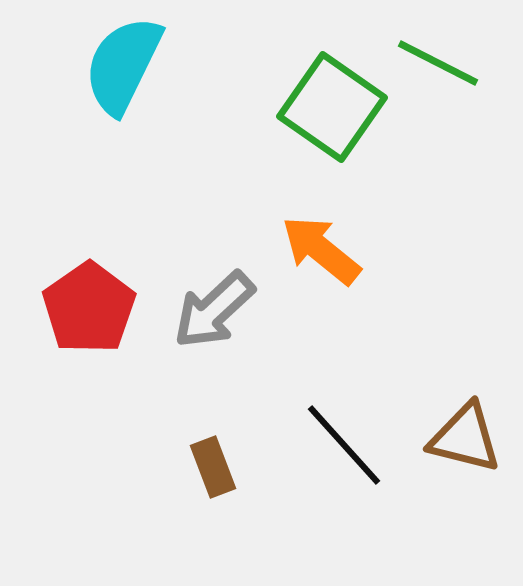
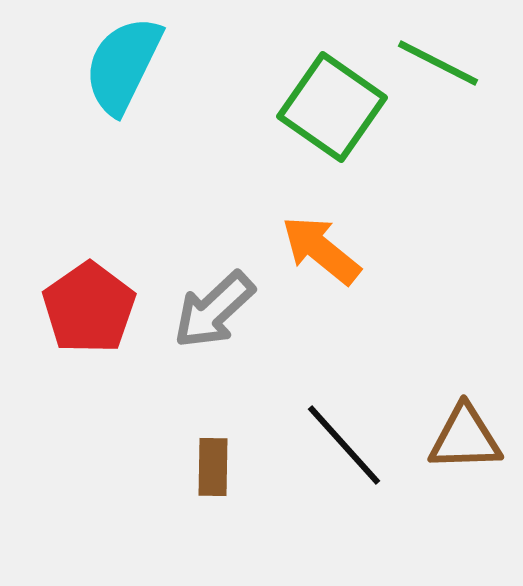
brown triangle: rotated 16 degrees counterclockwise
brown rectangle: rotated 22 degrees clockwise
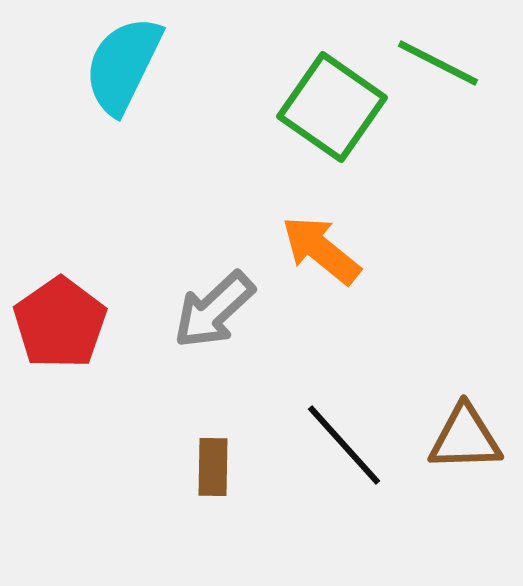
red pentagon: moved 29 px left, 15 px down
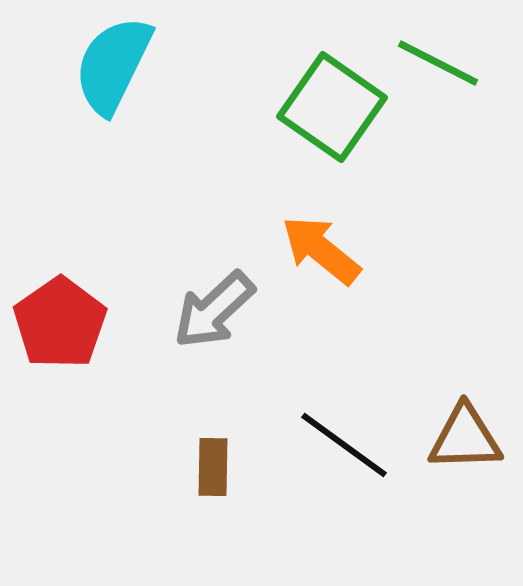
cyan semicircle: moved 10 px left
black line: rotated 12 degrees counterclockwise
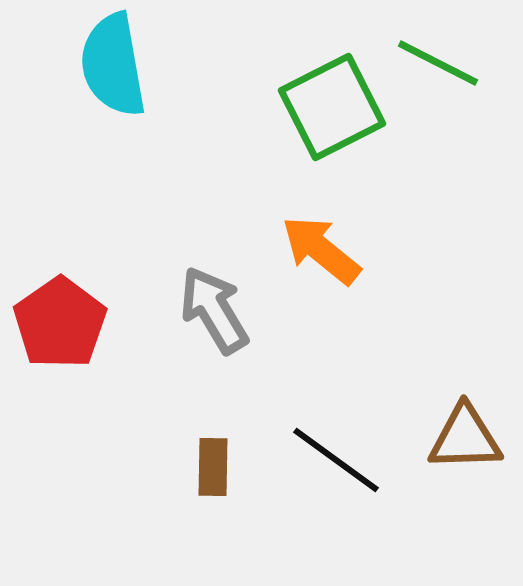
cyan semicircle: rotated 36 degrees counterclockwise
green square: rotated 28 degrees clockwise
gray arrow: rotated 102 degrees clockwise
black line: moved 8 px left, 15 px down
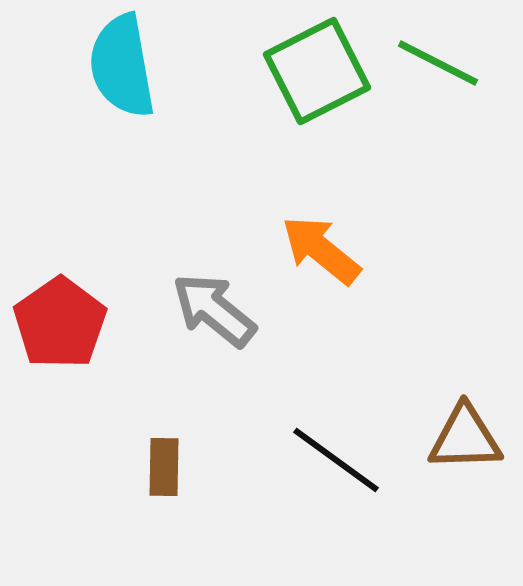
cyan semicircle: moved 9 px right, 1 px down
green square: moved 15 px left, 36 px up
gray arrow: rotated 20 degrees counterclockwise
brown rectangle: moved 49 px left
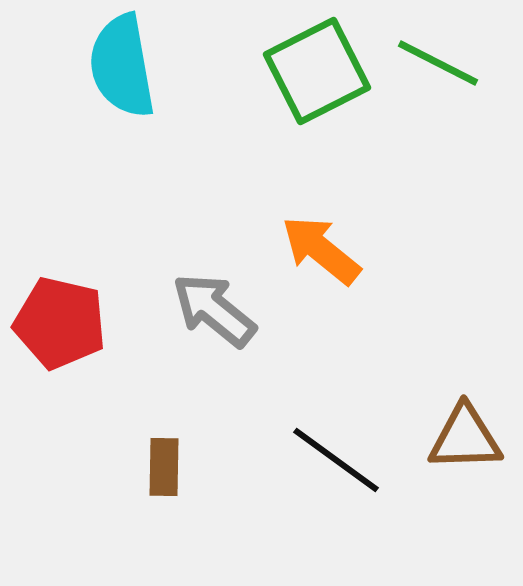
red pentagon: rotated 24 degrees counterclockwise
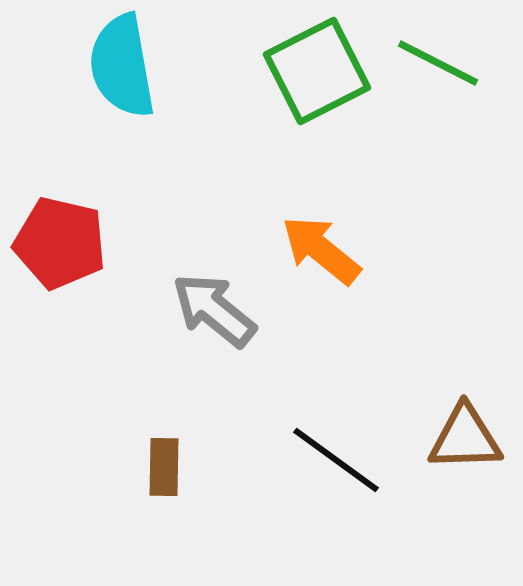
red pentagon: moved 80 px up
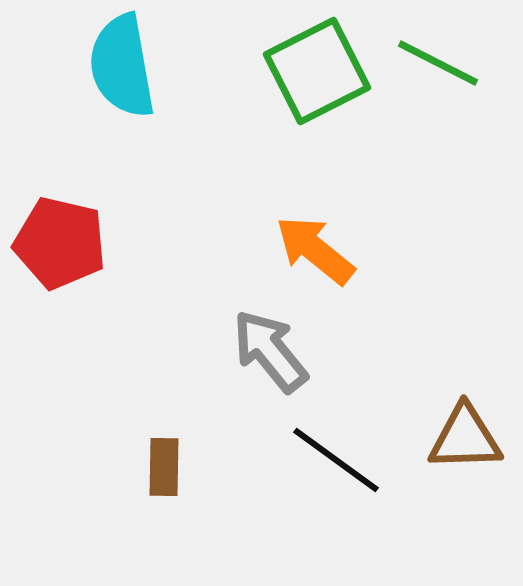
orange arrow: moved 6 px left
gray arrow: moved 56 px right, 41 px down; rotated 12 degrees clockwise
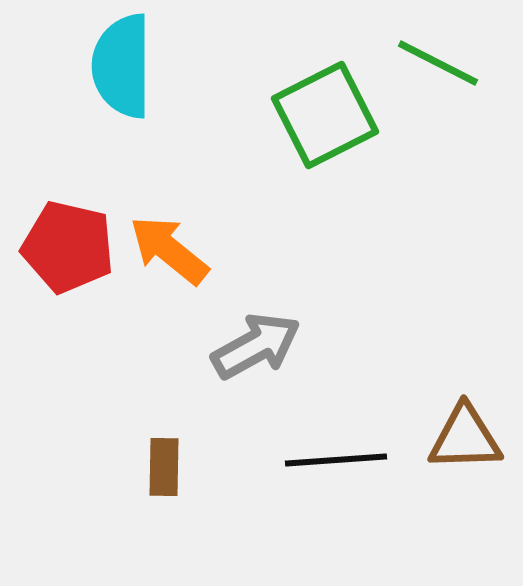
cyan semicircle: rotated 10 degrees clockwise
green square: moved 8 px right, 44 px down
red pentagon: moved 8 px right, 4 px down
orange arrow: moved 146 px left
gray arrow: moved 14 px left, 5 px up; rotated 100 degrees clockwise
black line: rotated 40 degrees counterclockwise
